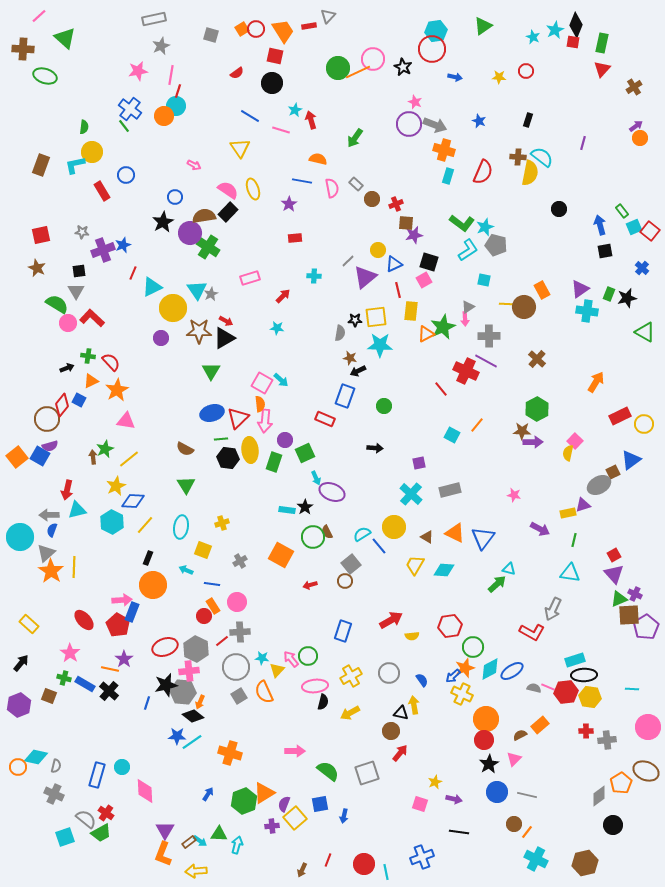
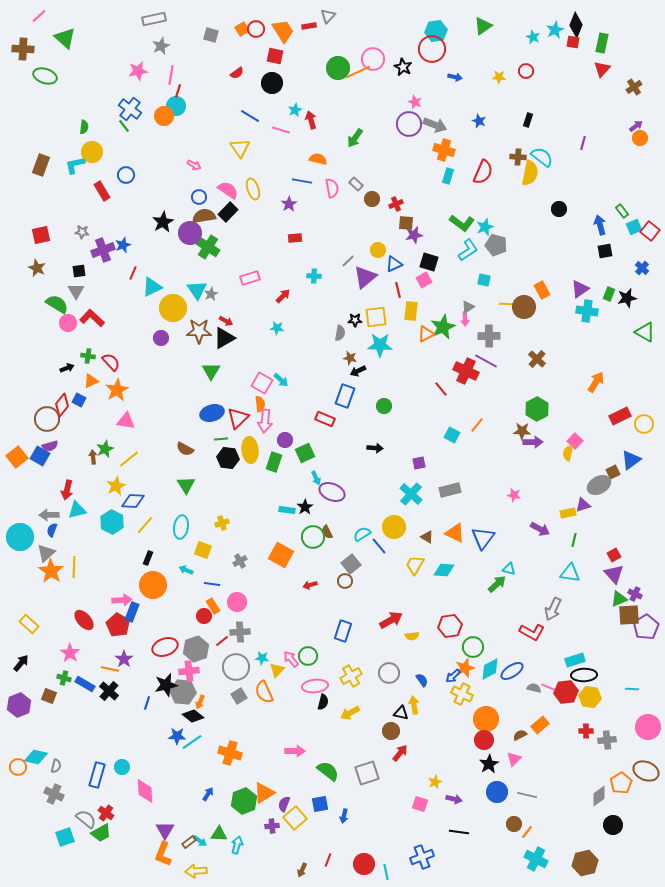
blue circle at (175, 197): moved 24 px right
gray hexagon at (196, 649): rotated 15 degrees clockwise
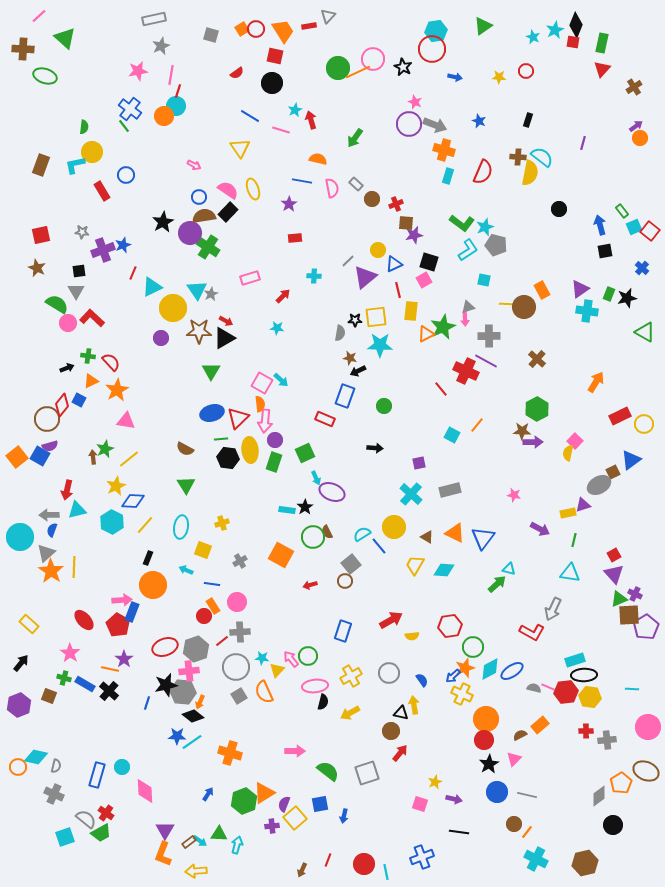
gray triangle at (468, 307): rotated 16 degrees clockwise
purple circle at (285, 440): moved 10 px left
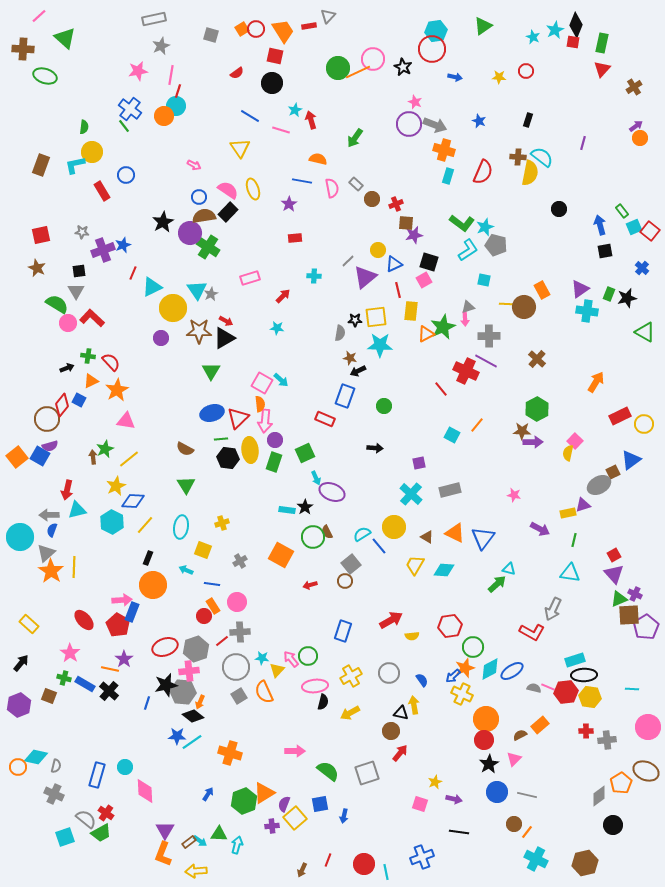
cyan circle at (122, 767): moved 3 px right
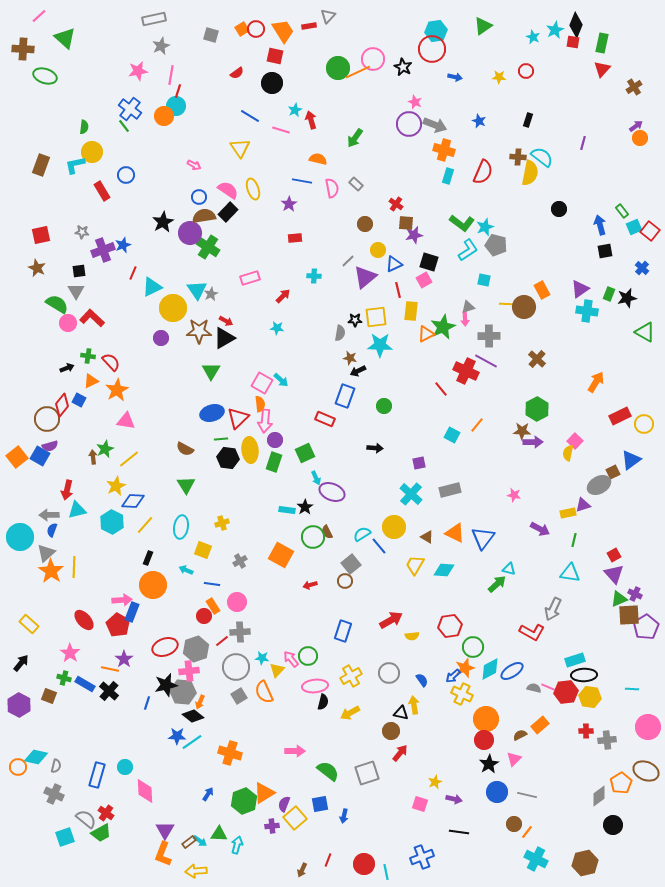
brown circle at (372, 199): moved 7 px left, 25 px down
red cross at (396, 204): rotated 32 degrees counterclockwise
purple hexagon at (19, 705): rotated 10 degrees counterclockwise
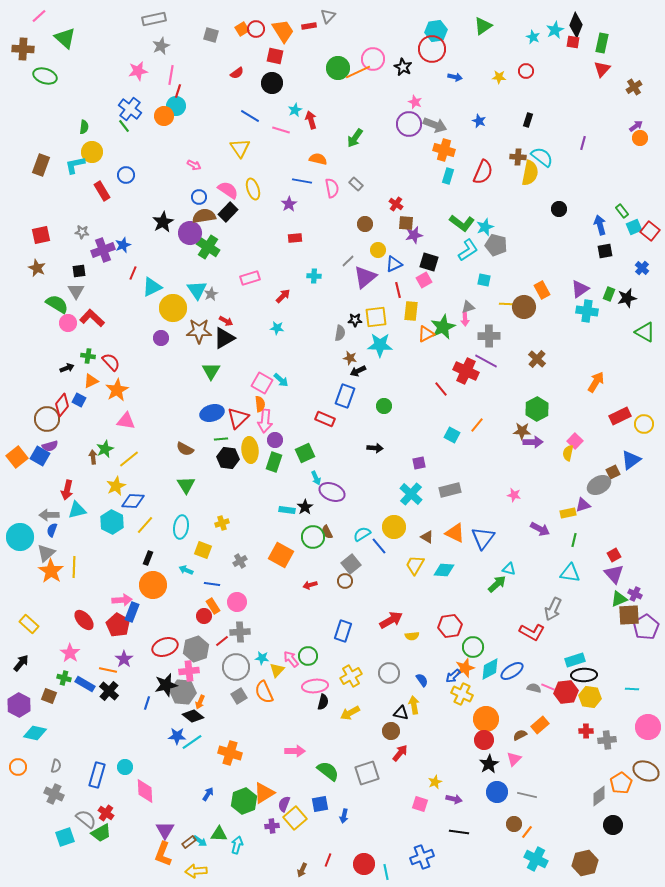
orange line at (110, 669): moved 2 px left, 1 px down
cyan diamond at (36, 757): moved 1 px left, 24 px up
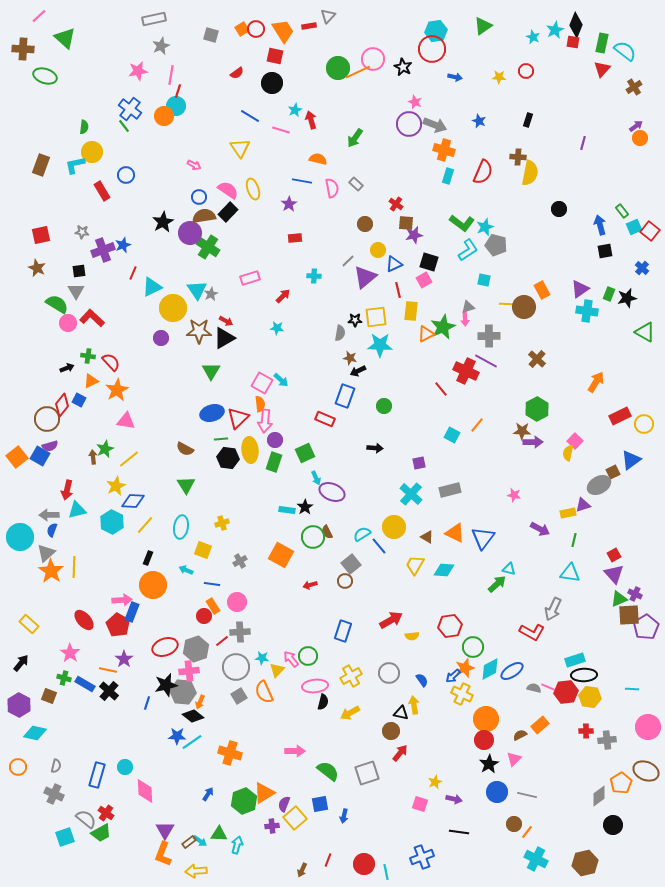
cyan semicircle at (542, 157): moved 83 px right, 106 px up
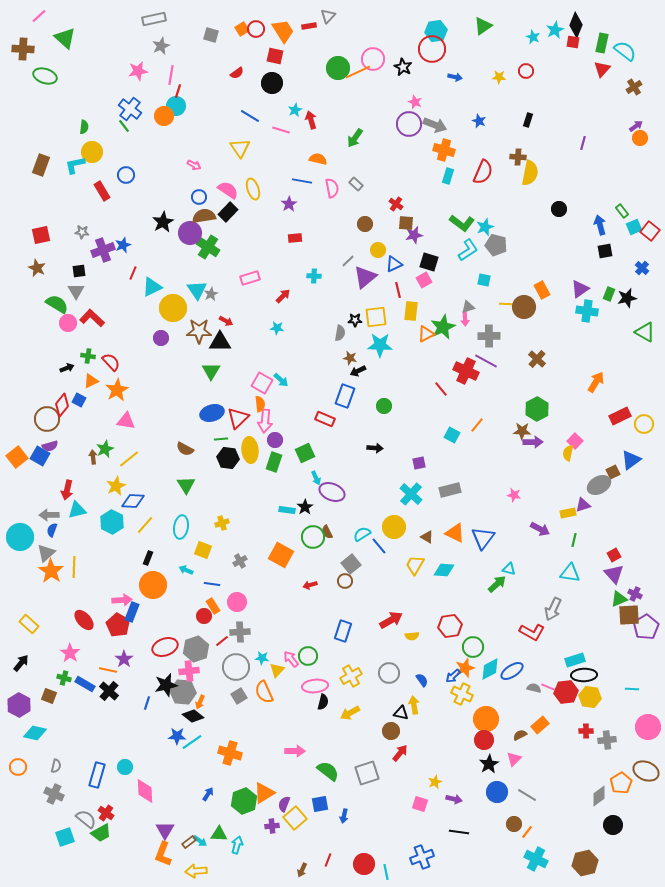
black triangle at (224, 338): moved 4 px left, 4 px down; rotated 30 degrees clockwise
gray line at (527, 795): rotated 18 degrees clockwise
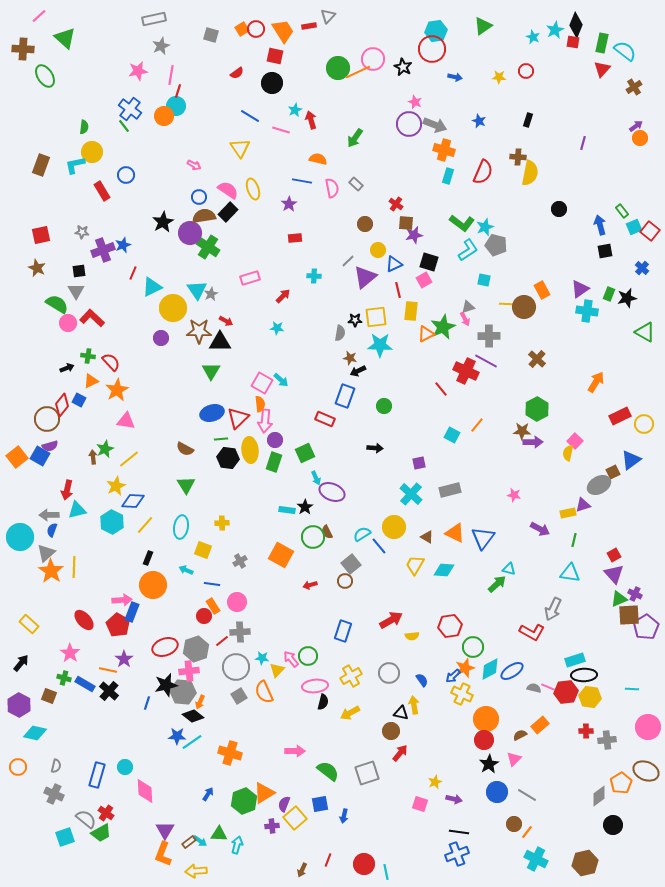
green ellipse at (45, 76): rotated 40 degrees clockwise
pink arrow at (465, 319): rotated 24 degrees counterclockwise
yellow cross at (222, 523): rotated 16 degrees clockwise
blue cross at (422, 857): moved 35 px right, 3 px up
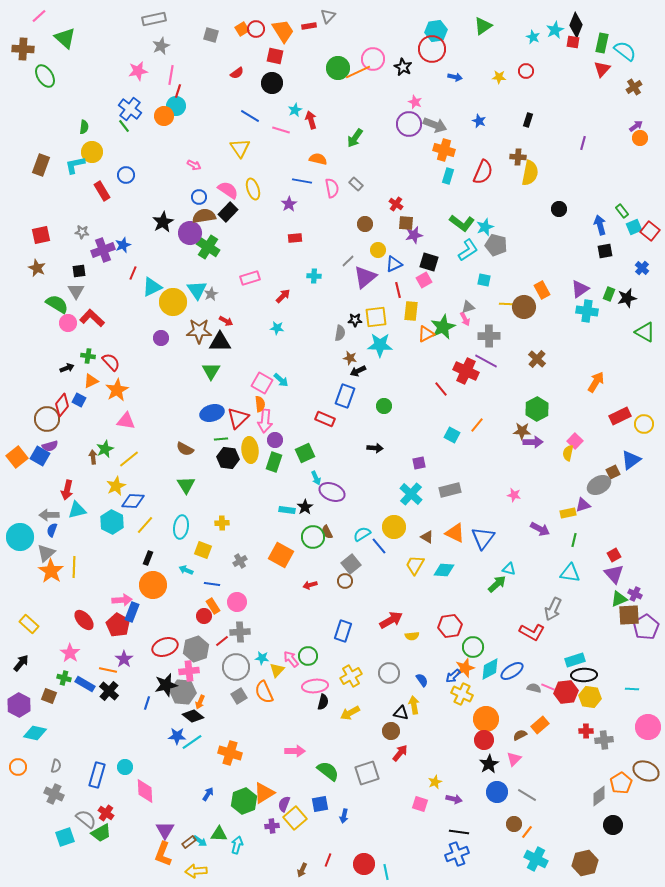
yellow circle at (173, 308): moved 6 px up
gray cross at (607, 740): moved 3 px left
